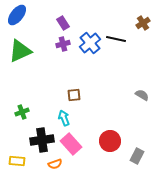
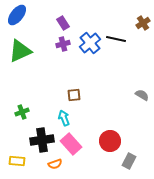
gray rectangle: moved 8 px left, 5 px down
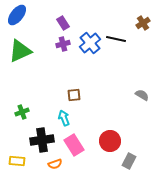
pink rectangle: moved 3 px right, 1 px down; rotated 10 degrees clockwise
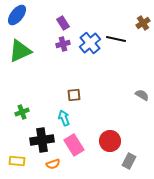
orange semicircle: moved 2 px left
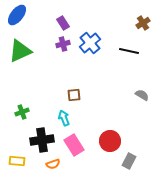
black line: moved 13 px right, 12 px down
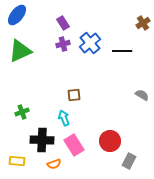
black line: moved 7 px left; rotated 12 degrees counterclockwise
black cross: rotated 10 degrees clockwise
orange semicircle: moved 1 px right
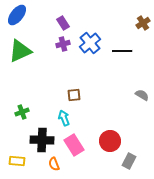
orange semicircle: rotated 88 degrees clockwise
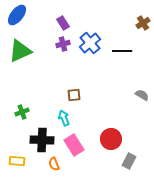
red circle: moved 1 px right, 2 px up
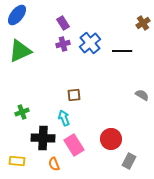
black cross: moved 1 px right, 2 px up
